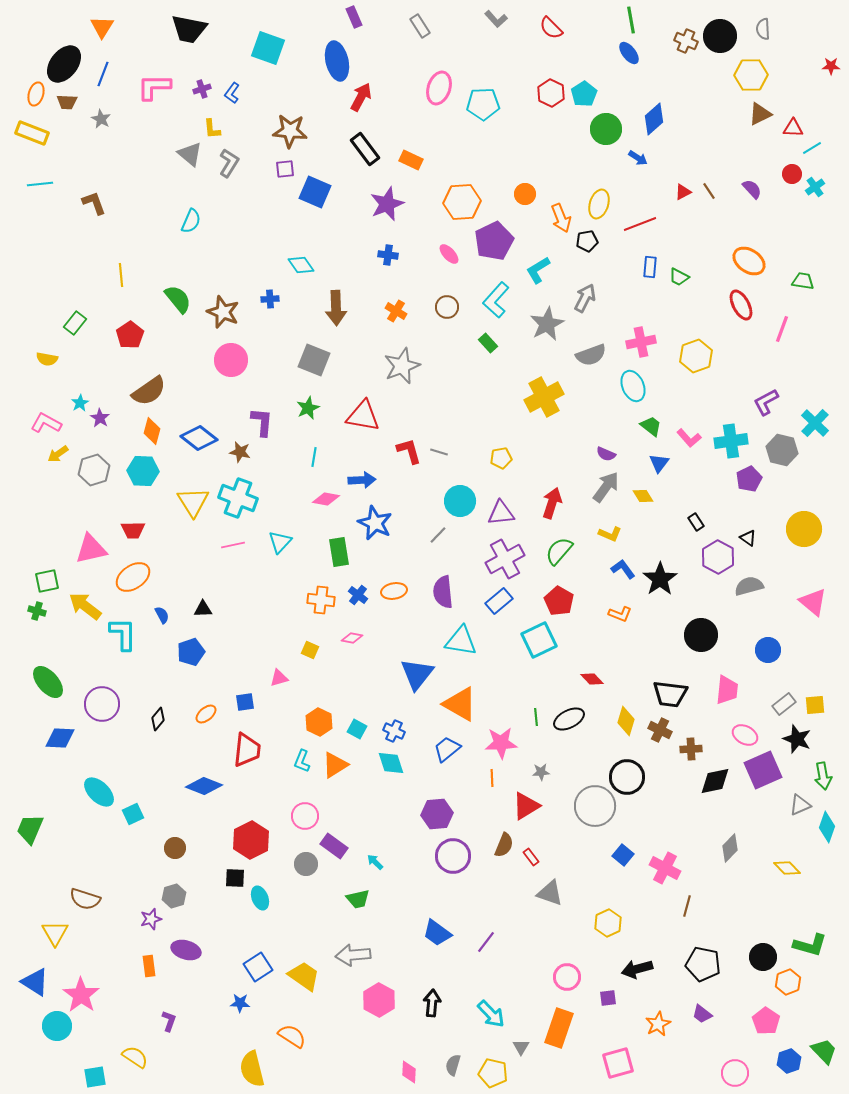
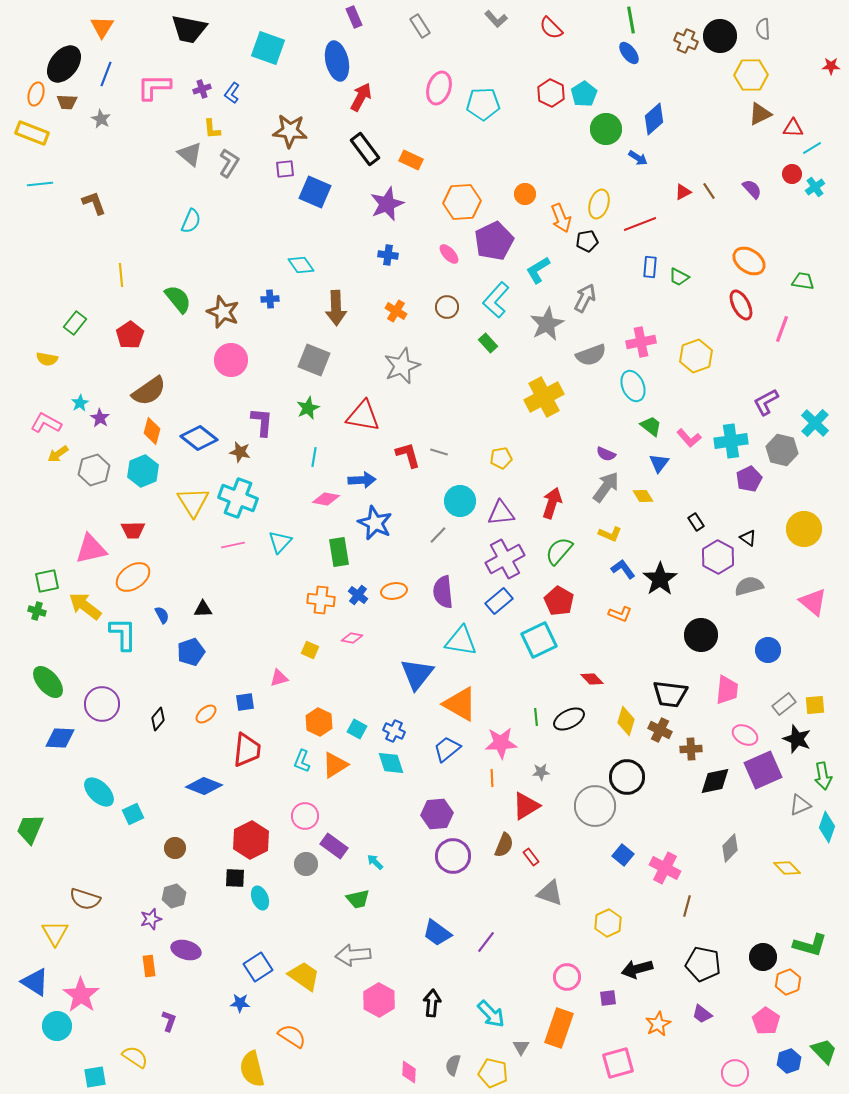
blue line at (103, 74): moved 3 px right
red L-shape at (409, 451): moved 1 px left, 4 px down
cyan hexagon at (143, 471): rotated 24 degrees counterclockwise
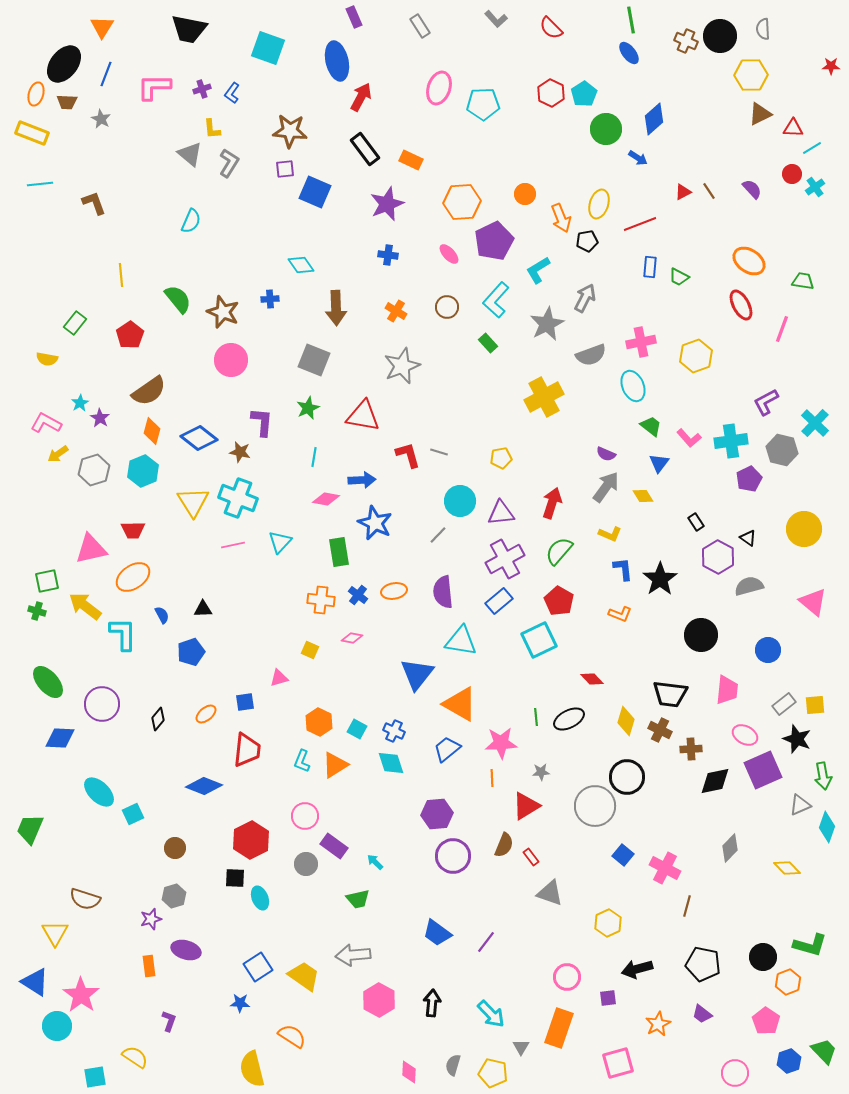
blue L-shape at (623, 569): rotated 30 degrees clockwise
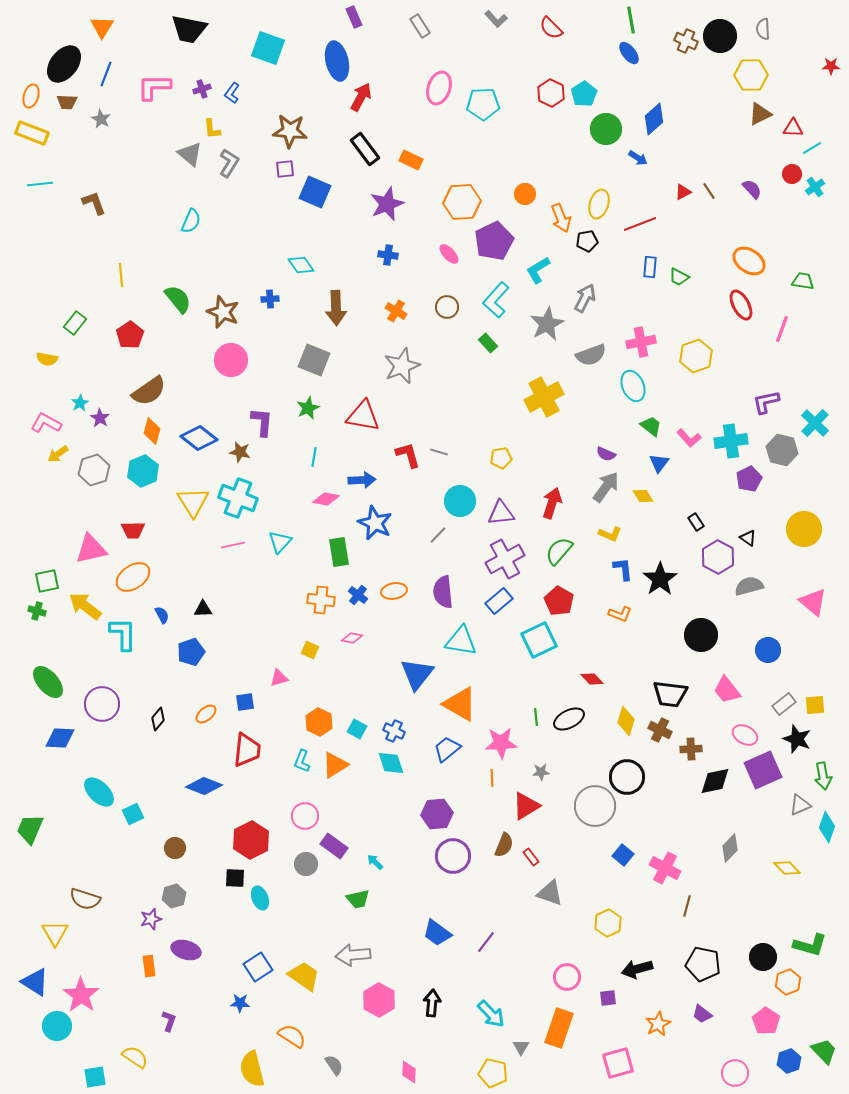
orange ellipse at (36, 94): moved 5 px left, 2 px down
purple L-shape at (766, 402): rotated 16 degrees clockwise
pink trapezoid at (727, 690): rotated 136 degrees clockwise
gray semicircle at (453, 1065): moved 119 px left; rotated 130 degrees clockwise
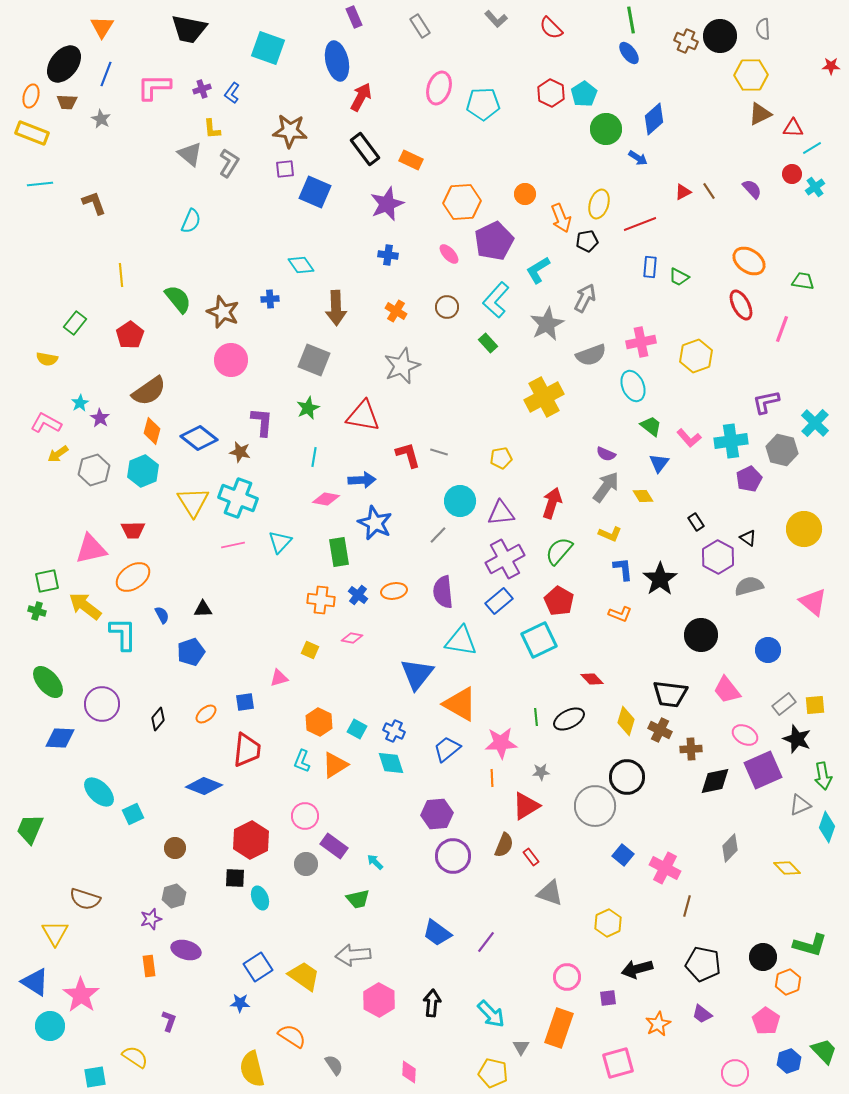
cyan circle at (57, 1026): moved 7 px left
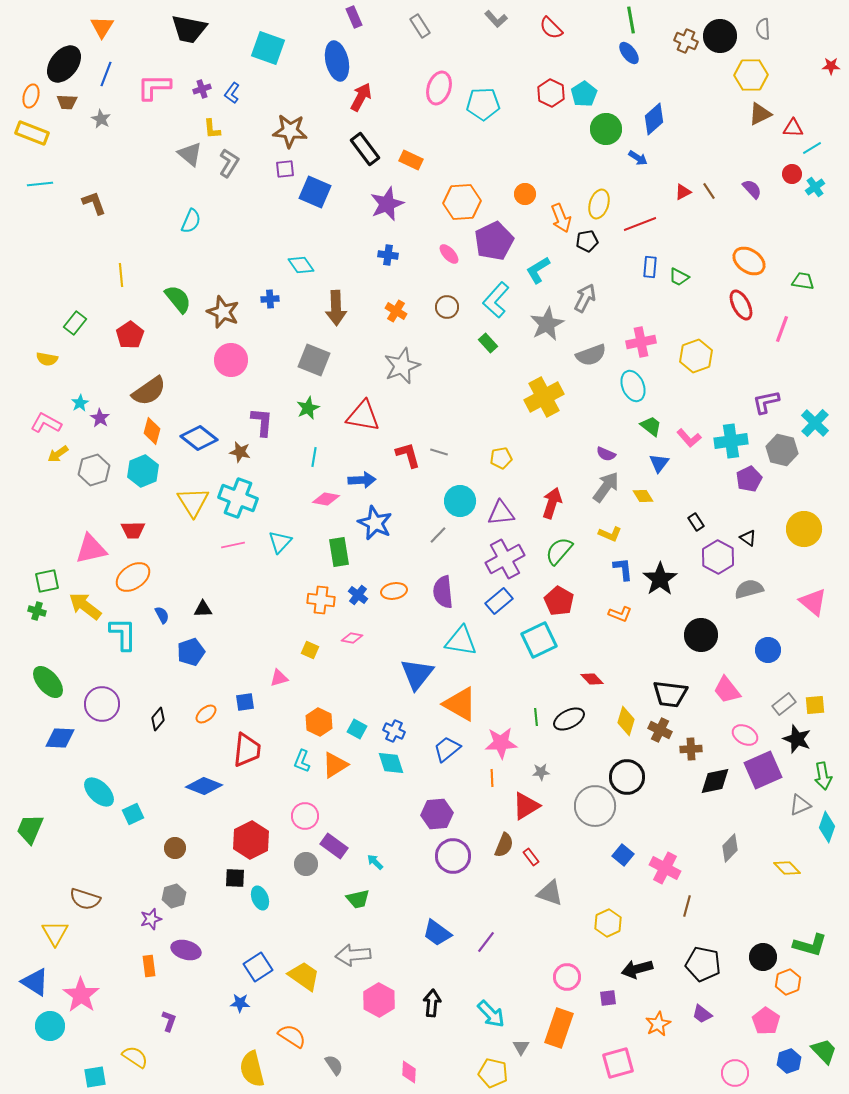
gray semicircle at (749, 586): moved 3 px down
